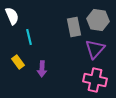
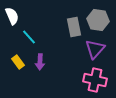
cyan line: rotated 28 degrees counterclockwise
purple arrow: moved 2 px left, 7 px up
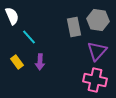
purple triangle: moved 2 px right, 2 px down
yellow rectangle: moved 1 px left
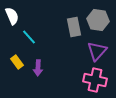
purple arrow: moved 2 px left, 6 px down
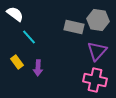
white semicircle: moved 3 px right, 2 px up; rotated 30 degrees counterclockwise
gray rectangle: rotated 66 degrees counterclockwise
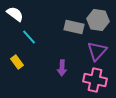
purple arrow: moved 24 px right
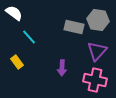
white semicircle: moved 1 px left, 1 px up
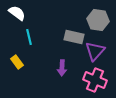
white semicircle: moved 3 px right
gray rectangle: moved 10 px down
cyan line: rotated 28 degrees clockwise
purple triangle: moved 2 px left
pink cross: rotated 10 degrees clockwise
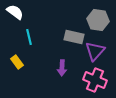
white semicircle: moved 2 px left, 1 px up
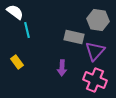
cyan line: moved 2 px left, 7 px up
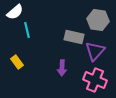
white semicircle: rotated 102 degrees clockwise
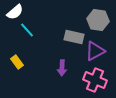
cyan line: rotated 28 degrees counterclockwise
purple triangle: rotated 20 degrees clockwise
